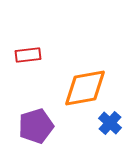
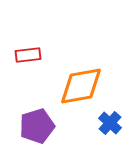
orange diamond: moved 4 px left, 2 px up
purple pentagon: moved 1 px right
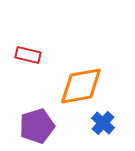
red rectangle: rotated 20 degrees clockwise
blue cross: moved 7 px left
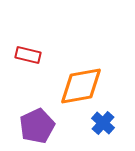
purple pentagon: rotated 8 degrees counterclockwise
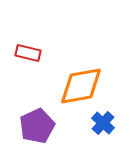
red rectangle: moved 2 px up
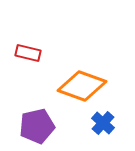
orange diamond: moved 1 px right; rotated 30 degrees clockwise
purple pentagon: rotated 12 degrees clockwise
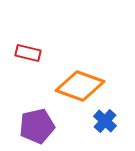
orange diamond: moved 2 px left
blue cross: moved 2 px right, 2 px up
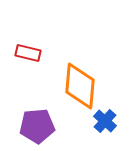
orange diamond: rotated 75 degrees clockwise
purple pentagon: rotated 8 degrees clockwise
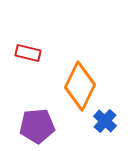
orange diamond: rotated 21 degrees clockwise
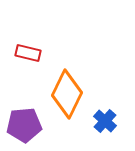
orange diamond: moved 13 px left, 8 px down
purple pentagon: moved 13 px left, 1 px up
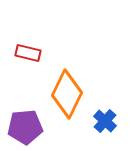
purple pentagon: moved 1 px right, 2 px down
